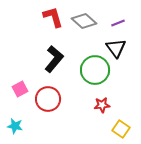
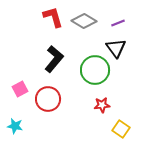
gray diamond: rotated 10 degrees counterclockwise
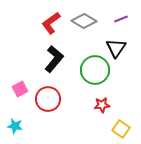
red L-shape: moved 2 px left, 6 px down; rotated 110 degrees counterclockwise
purple line: moved 3 px right, 4 px up
black triangle: rotated 10 degrees clockwise
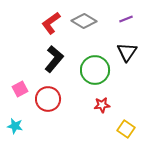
purple line: moved 5 px right
black triangle: moved 11 px right, 4 px down
yellow square: moved 5 px right
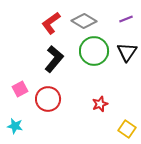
green circle: moved 1 px left, 19 px up
red star: moved 2 px left, 1 px up; rotated 14 degrees counterclockwise
yellow square: moved 1 px right
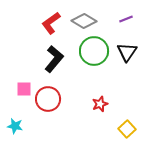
pink square: moved 4 px right; rotated 28 degrees clockwise
yellow square: rotated 12 degrees clockwise
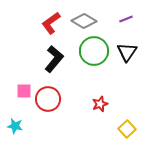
pink square: moved 2 px down
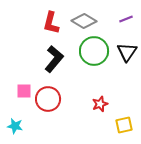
red L-shape: rotated 40 degrees counterclockwise
yellow square: moved 3 px left, 4 px up; rotated 30 degrees clockwise
